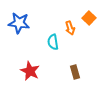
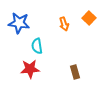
orange arrow: moved 6 px left, 4 px up
cyan semicircle: moved 16 px left, 4 px down
red star: moved 2 px up; rotated 30 degrees counterclockwise
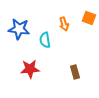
orange square: rotated 24 degrees counterclockwise
blue star: moved 6 px down
cyan semicircle: moved 8 px right, 6 px up
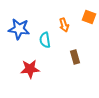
orange square: moved 1 px up
orange arrow: moved 1 px down
brown rectangle: moved 15 px up
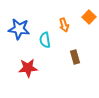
orange square: rotated 24 degrees clockwise
red star: moved 2 px left, 1 px up
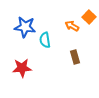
orange arrow: moved 8 px right, 1 px down; rotated 136 degrees clockwise
blue star: moved 6 px right, 2 px up
red star: moved 6 px left
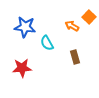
cyan semicircle: moved 2 px right, 3 px down; rotated 21 degrees counterclockwise
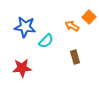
cyan semicircle: moved 1 px left, 2 px up; rotated 105 degrees counterclockwise
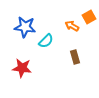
orange square: rotated 16 degrees clockwise
red star: rotated 12 degrees clockwise
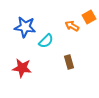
brown rectangle: moved 6 px left, 5 px down
